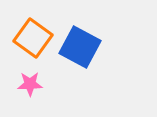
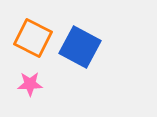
orange square: rotated 9 degrees counterclockwise
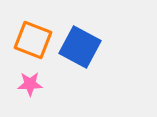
orange square: moved 2 px down; rotated 6 degrees counterclockwise
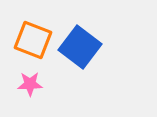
blue square: rotated 9 degrees clockwise
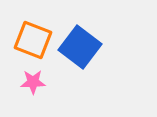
pink star: moved 3 px right, 2 px up
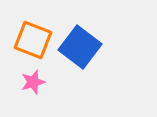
pink star: rotated 15 degrees counterclockwise
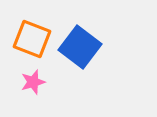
orange square: moved 1 px left, 1 px up
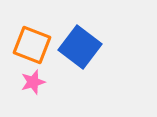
orange square: moved 6 px down
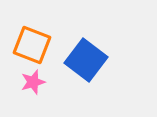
blue square: moved 6 px right, 13 px down
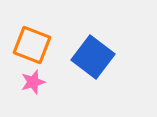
blue square: moved 7 px right, 3 px up
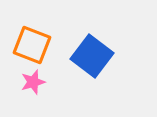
blue square: moved 1 px left, 1 px up
